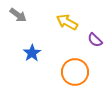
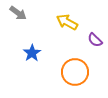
gray arrow: moved 2 px up
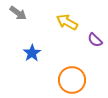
orange circle: moved 3 px left, 8 px down
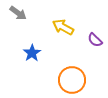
yellow arrow: moved 4 px left, 5 px down
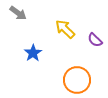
yellow arrow: moved 2 px right, 2 px down; rotated 15 degrees clockwise
blue star: moved 1 px right
orange circle: moved 5 px right
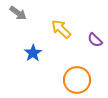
yellow arrow: moved 4 px left
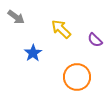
gray arrow: moved 2 px left, 4 px down
orange circle: moved 3 px up
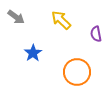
yellow arrow: moved 9 px up
purple semicircle: moved 1 px right, 6 px up; rotated 35 degrees clockwise
orange circle: moved 5 px up
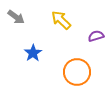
purple semicircle: moved 2 px down; rotated 84 degrees clockwise
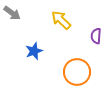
gray arrow: moved 4 px left, 4 px up
purple semicircle: rotated 70 degrees counterclockwise
blue star: moved 1 px right, 2 px up; rotated 12 degrees clockwise
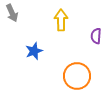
gray arrow: rotated 30 degrees clockwise
yellow arrow: rotated 45 degrees clockwise
orange circle: moved 4 px down
